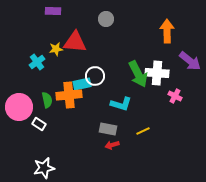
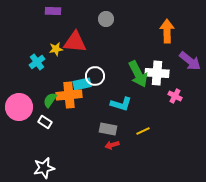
green semicircle: moved 3 px right; rotated 133 degrees counterclockwise
white rectangle: moved 6 px right, 2 px up
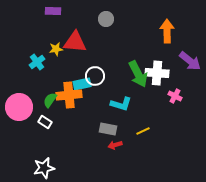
red arrow: moved 3 px right
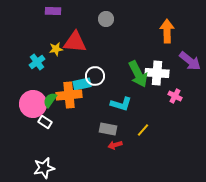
pink circle: moved 14 px right, 3 px up
yellow line: moved 1 px up; rotated 24 degrees counterclockwise
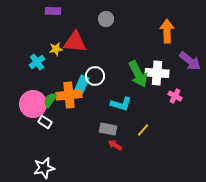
cyan rectangle: rotated 54 degrees counterclockwise
red arrow: rotated 48 degrees clockwise
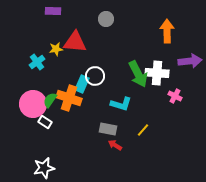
purple arrow: rotated 45 degrees counterclockwise
orange cross: moved 3 px down; rotated 25 degrees clockwise
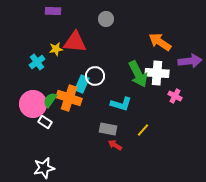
orange arrow: moved 7 px left, 11 px down; rotated 55 degrees counterclockwise
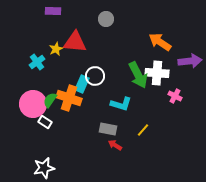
yellow star: rotated 16 degrees counterclockwise
green arrow: moved 1 px down
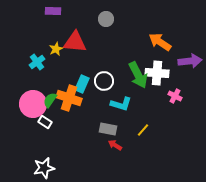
white circle: moved 9 px right, 5 px down
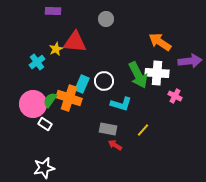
white rectangle: moved 2 px down
